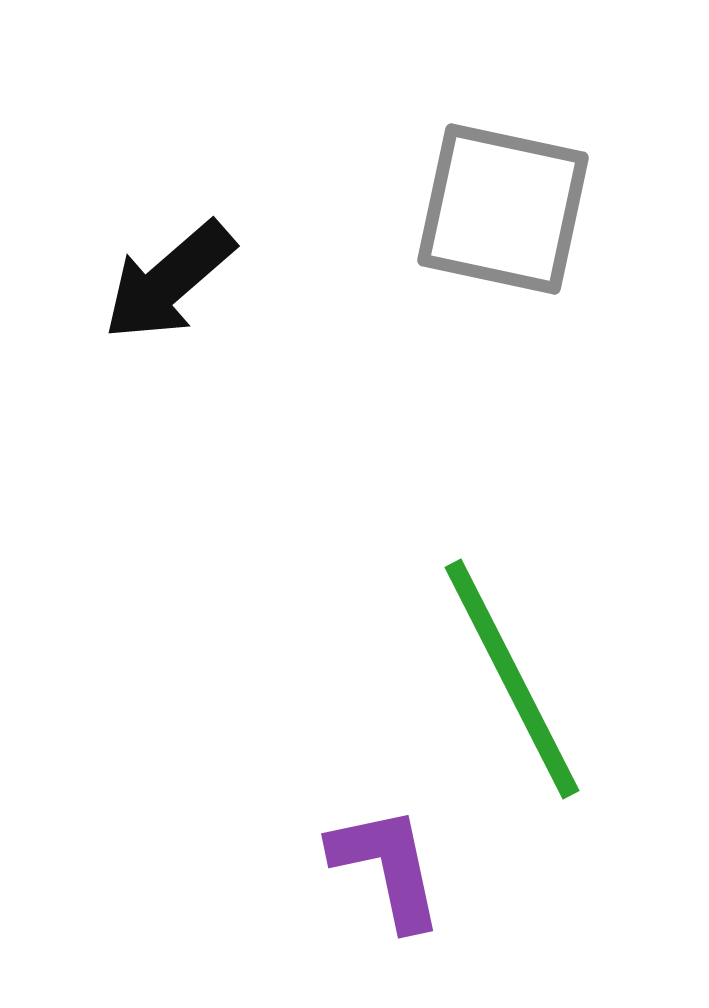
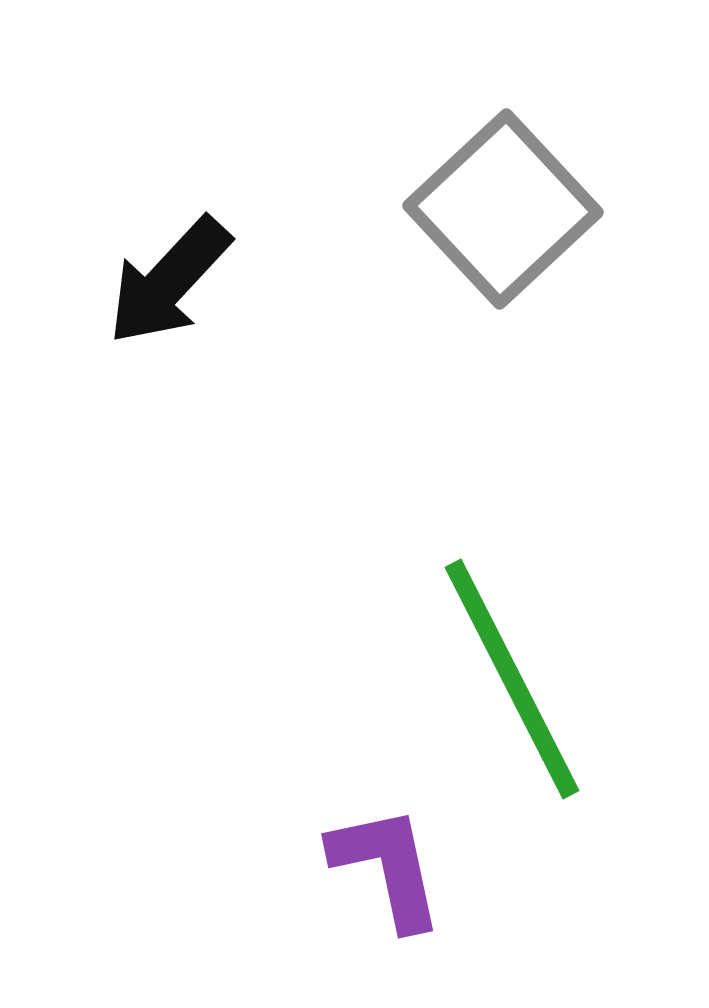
gray square: rotated 35 degrees clockwise
black arrow: rotated 6 degrees counterclockwise
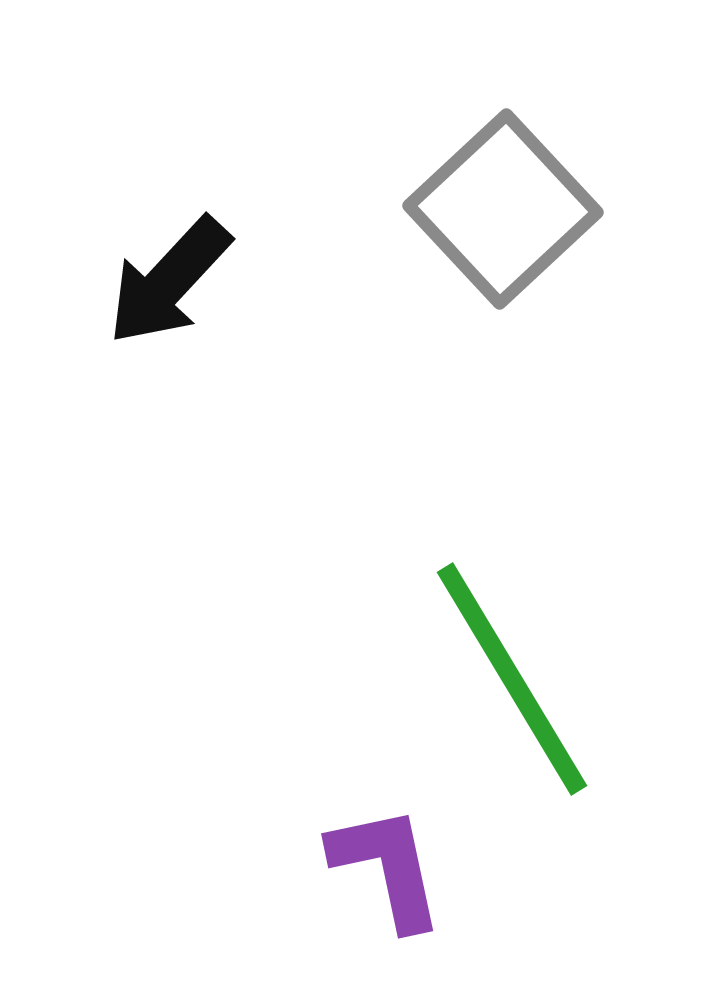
green line: rotated 4 degrees counterclockwise
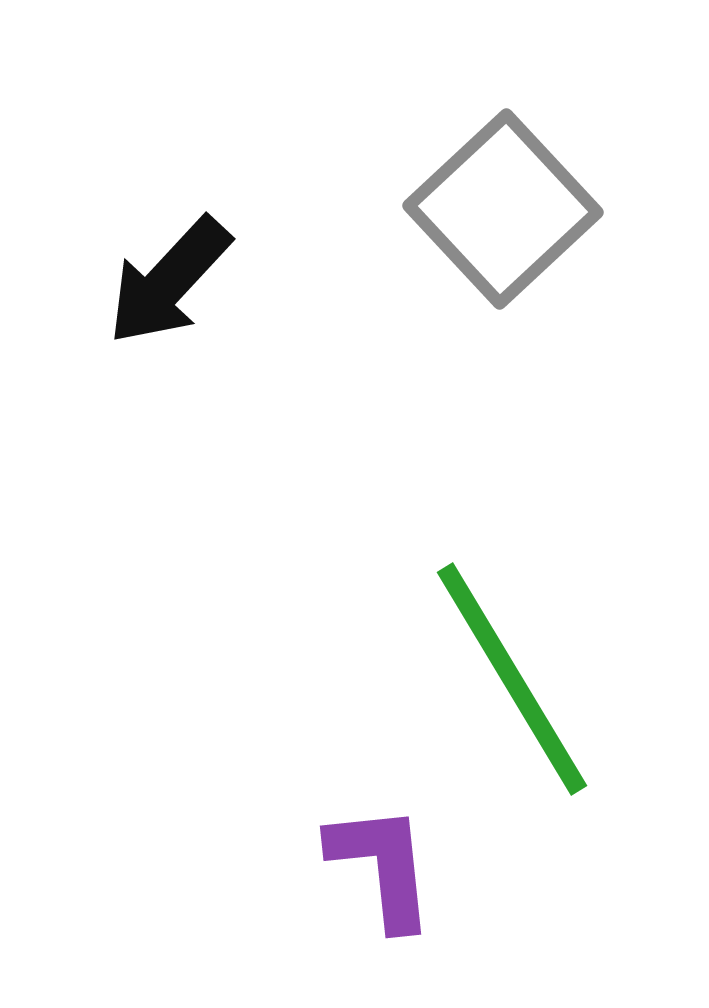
purple L-shape: moved 5 px left, 1 px up; rotated 6 degrees clockwise
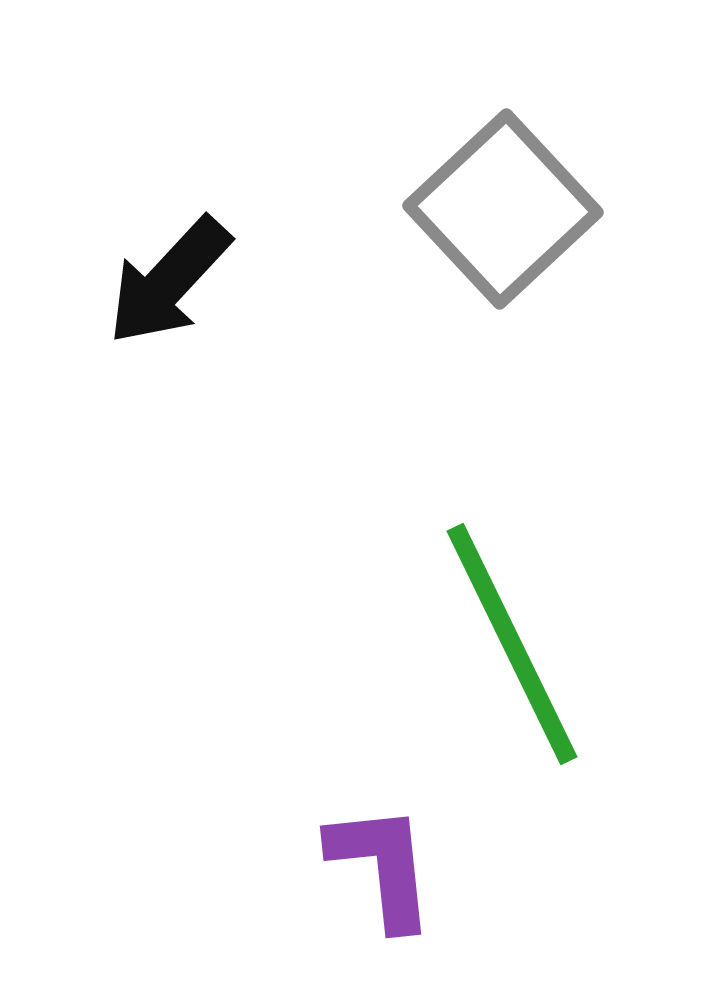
green line: moved 35 px up; rotated 5 degrees clockwise
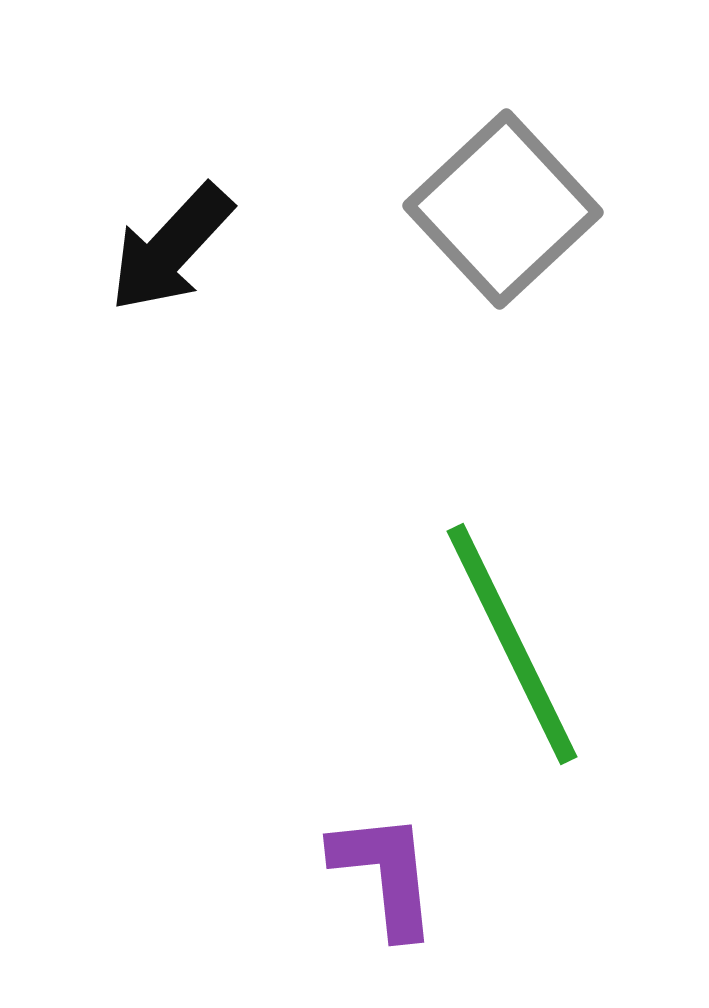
black arrow: moved 2 px right, 33 px up
purple L-shape: moved 3 px right, 8 px down
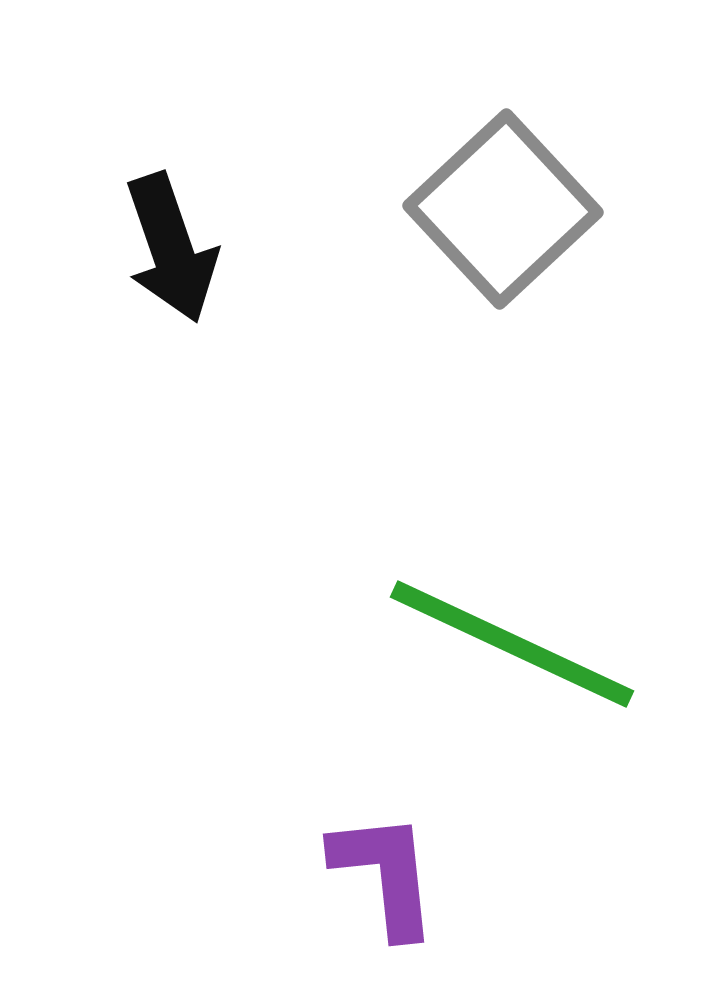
black arrow: rotated 62 degrees counterclockwise
green line: rotated 39 degrees counterclockwise
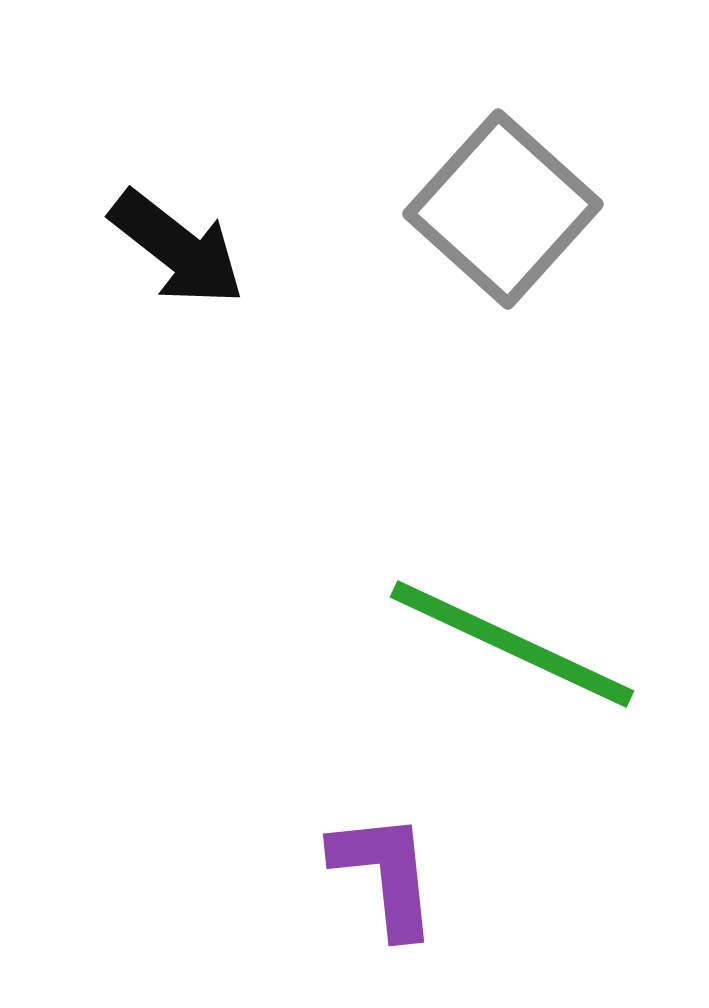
gray square: rotated 5 degrees counterclockwise
black arrow: moved 6 px right; rotated 33 degrees counterclockwise
